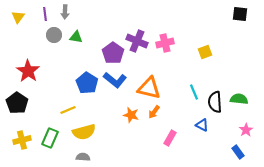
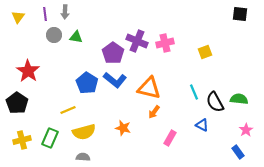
black semicircle: rotated 25 degrees counterclockwise
orange star: moved 8 px left, 13 px down
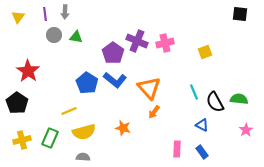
orange triangle: rotated 35 degrees clockwise
yellow line: moved 1 px right, 1 px down
pink rectangle: moved 7 px right, 11 px down; rotated 28 degrees counterclockwise
blue rectangle: moved 36 px left
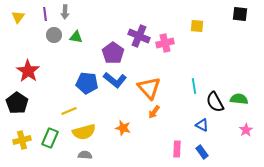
purple cross: moved 2 px right, 5 px up
yellow square: moved 8 px left, 26 px up; rotated 24 degrees clockwise
blue pentagon: rotated 25 degrees counterclockwise
cyan line: moved 6 px up; rotated 14 degrees clockwise
gray semicircle: moved 2 px right, 2 px up
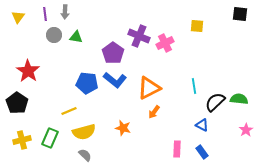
pink cross: rotated 12 degrees counterclockwise
orange triangle: rotated 45 degrees clockwise
black semicircle: rotated 75 degrees clockwise
gray semicircle: rotated 40 degrees clockwise
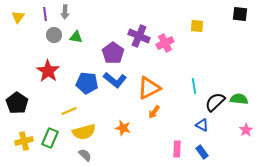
red star: moved 20 px right
yellow cross: moved 2 px right, 1 px down
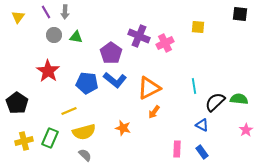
purple line: moved 1 px right, 2 px up; rotated 24 degrees counterclockwise
yellow square: moved 1 px right, 1 px down
purple pentagon: moved 2 px left
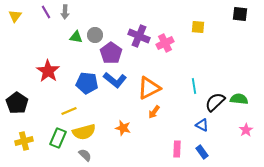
yellow triangle: moved 3 px left, 1 px up
gray circle: moved 41 px right
green rectangle: moved 8 px right
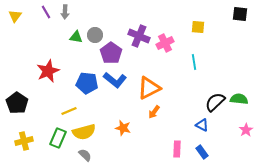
red star: rotated 15 degrees clockwise
cyan line: moved 24 px up
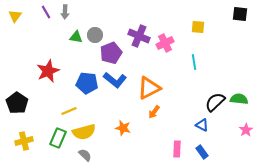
purple pentagon: rotated 15 degrees clockwise
